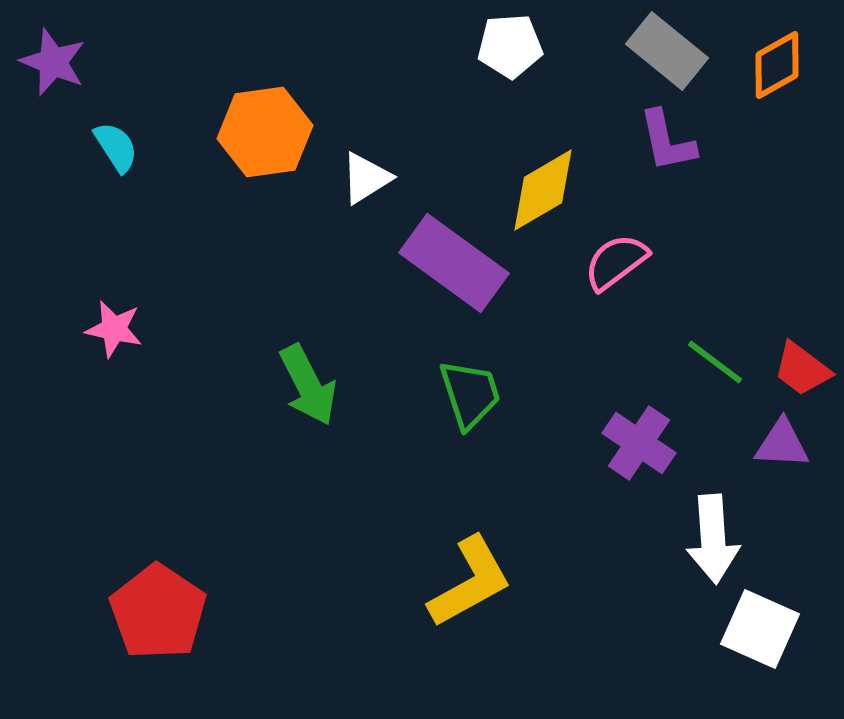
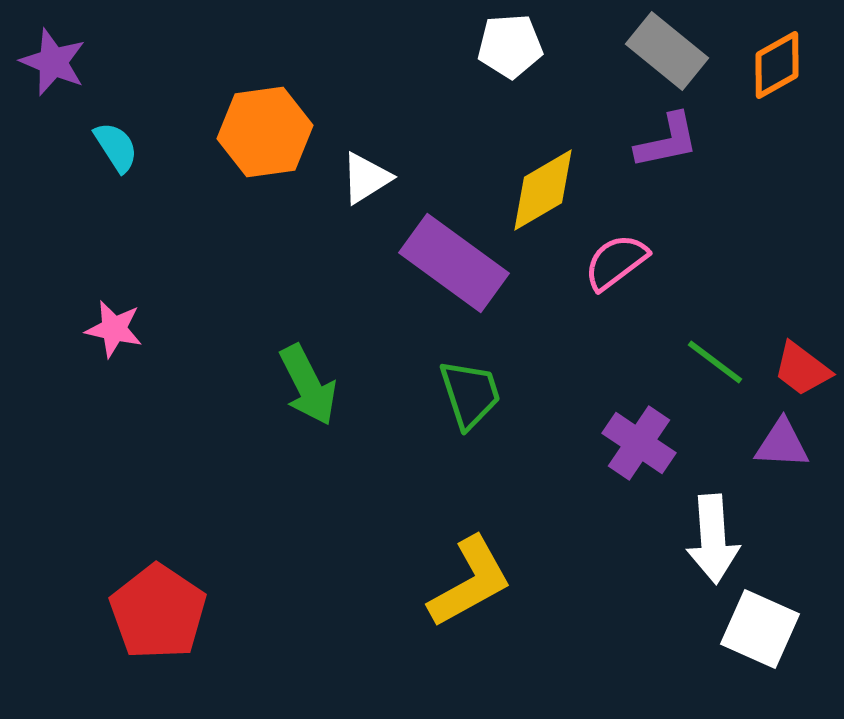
purple L-shape: rotated 90 degrees counterclockwise
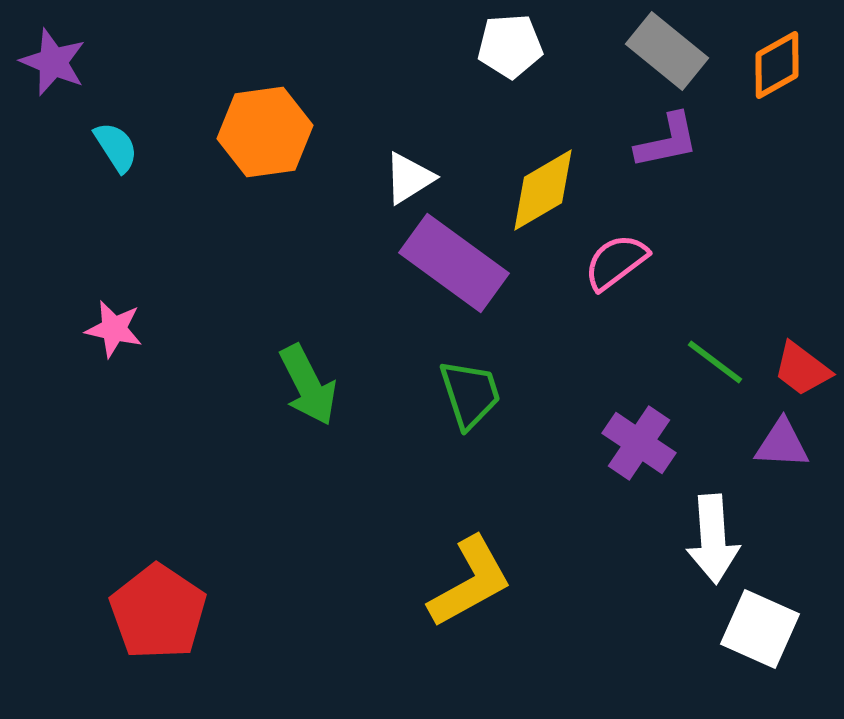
white triangle: moved 43 px right
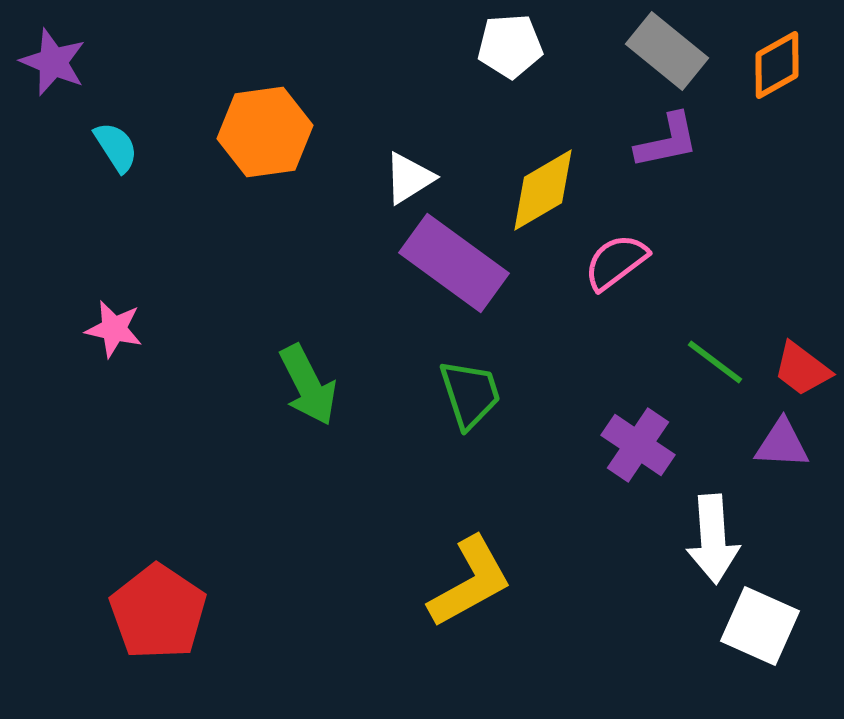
purple cross: moved 1 px left, 2 px down
white square: moved 3 px up
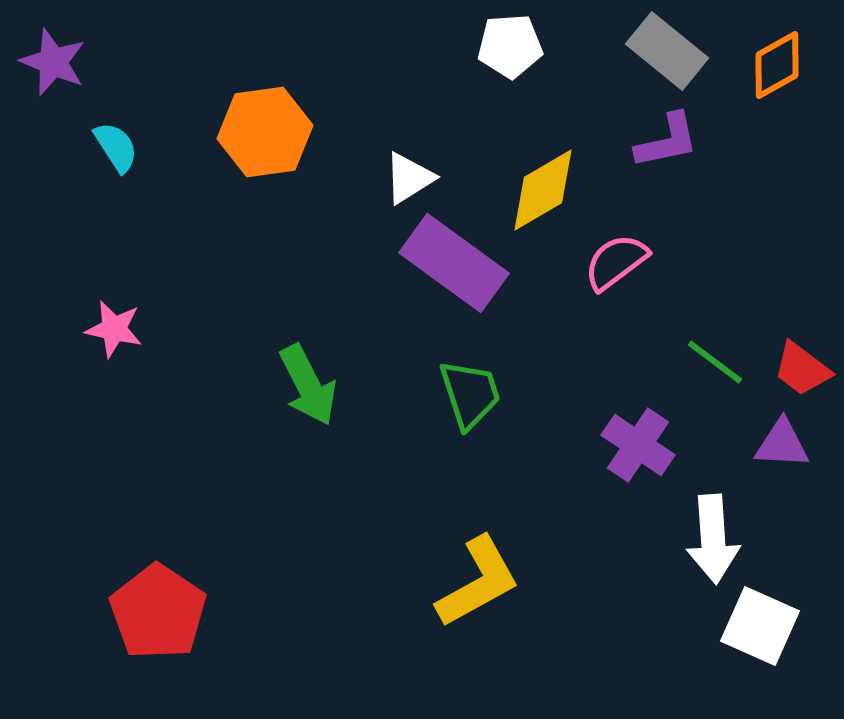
yellow L-shape: moved 8 px right
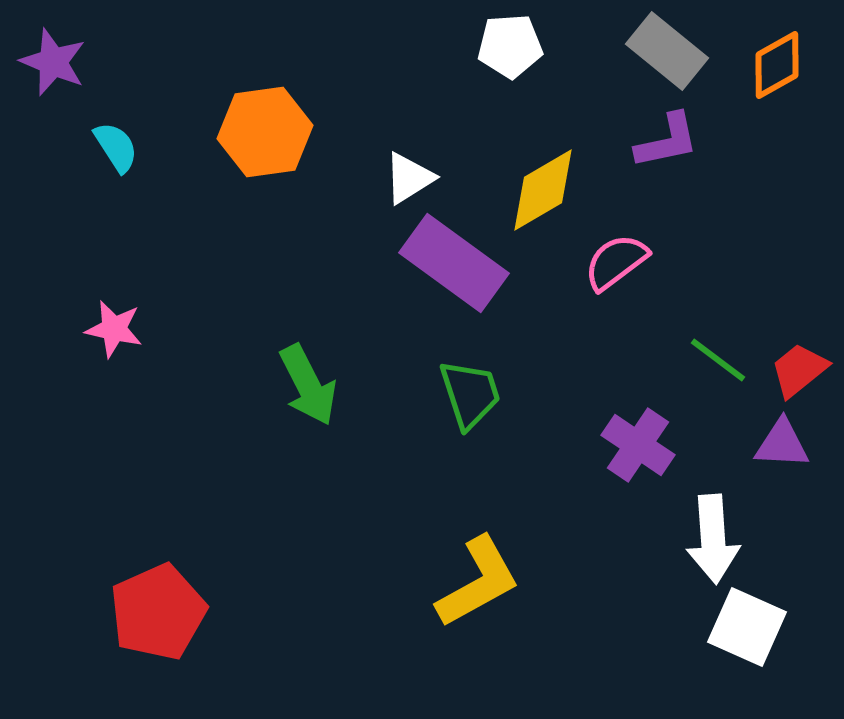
green line: moved 3 px right, 2 px up
red trapezoid: moved 3 px left, 1 px down; rotated 104 degrees clockwise
red pentagon: rotated 14 degrees clockwise
white square: moved 13 px left, 1 px down
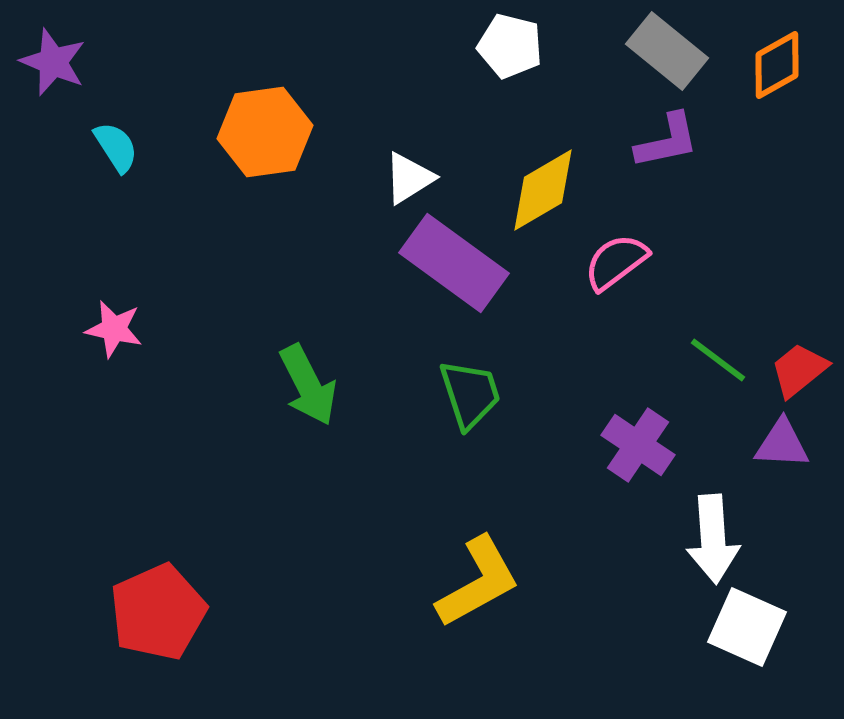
white pentagon: rotated 18 degrees clockwise
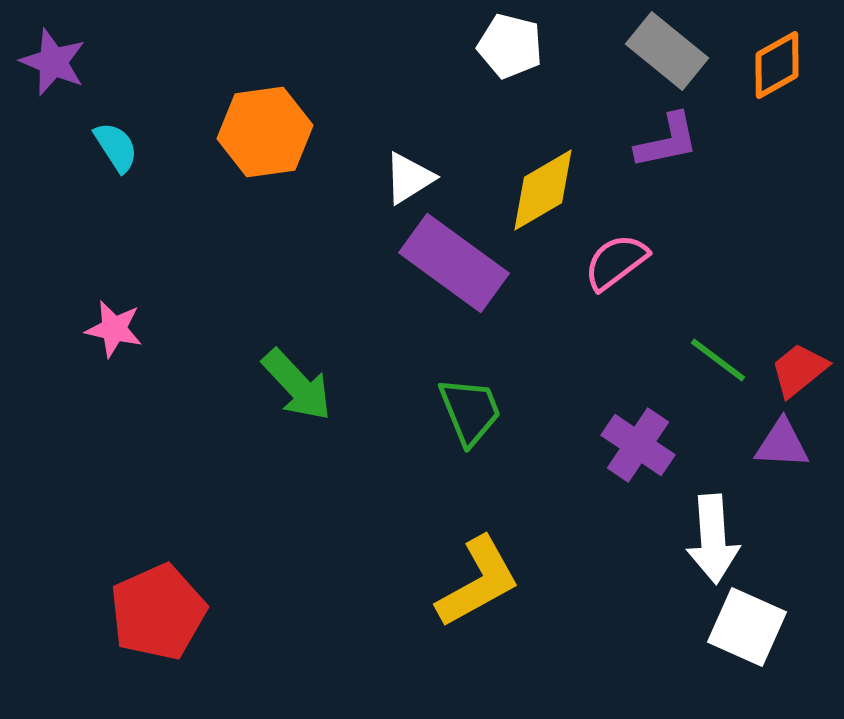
green arrow: moved 11 px left; rotated 16 degrees counterclockwise
green trapezoid: moved 17 px down; rotated 4 degrees counterclockwise
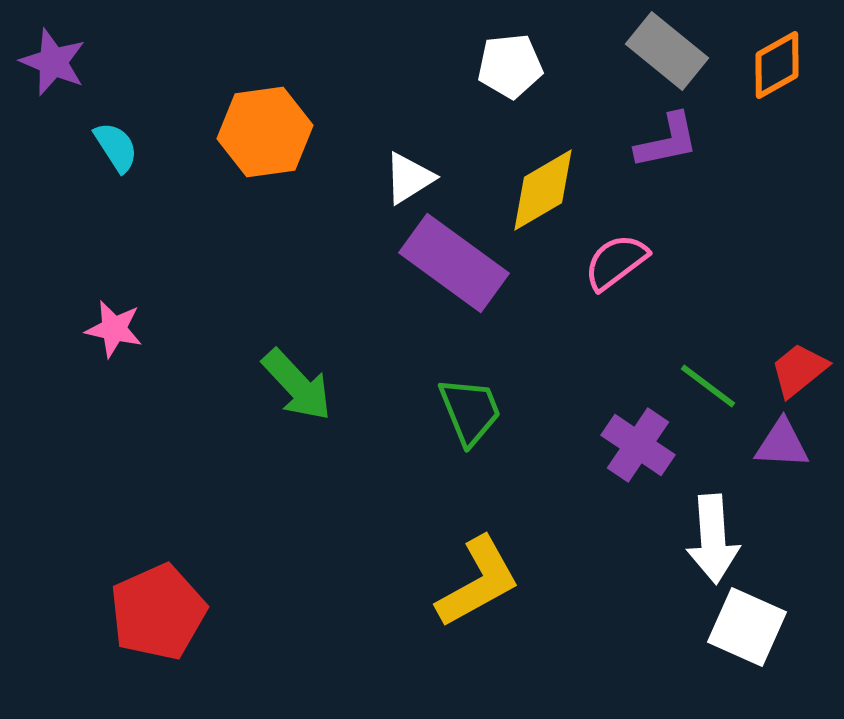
white pentagon: moved 20 px down; rotated 20 degrees counterclockwise
green line: moved 10 px left, 26 px down
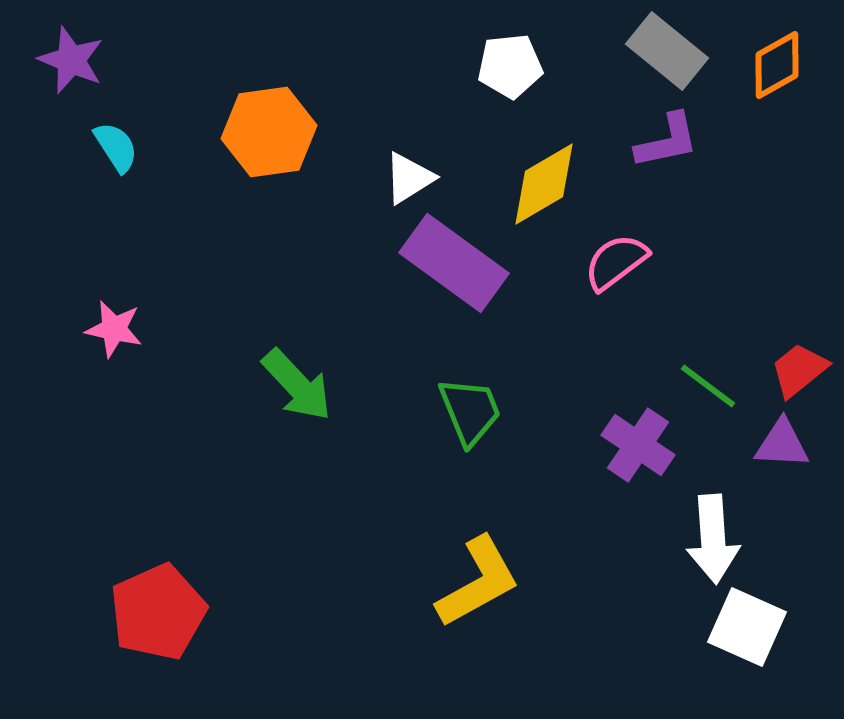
purple star: moved 18 px right, 2 px up
orange hexagon: moved 4 px right
yellow diamond: moved 1 px right, 6 px up
